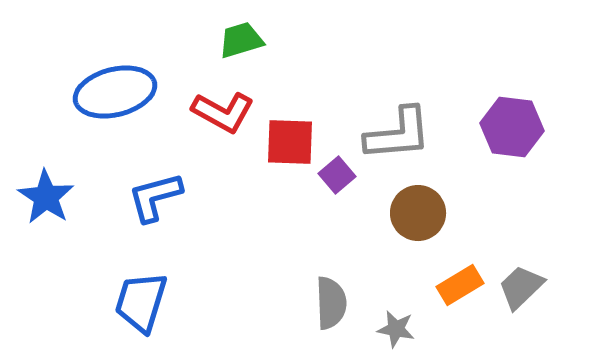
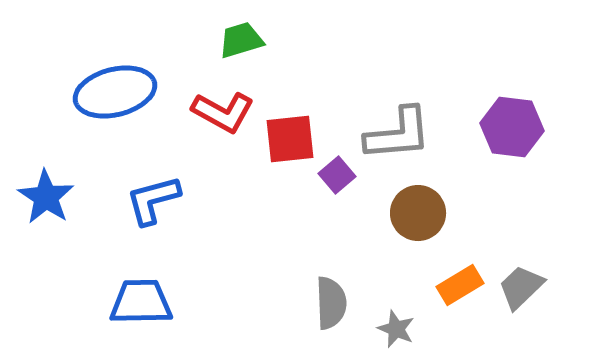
red square: moved 3 px up; rotated 8 degrees counterclockwise
blue L-shape: moved 2 px left, 3 px down
blue trapezoid: rotated 72 degrees clockwise
gray star: rotated 12 degrees clockwise
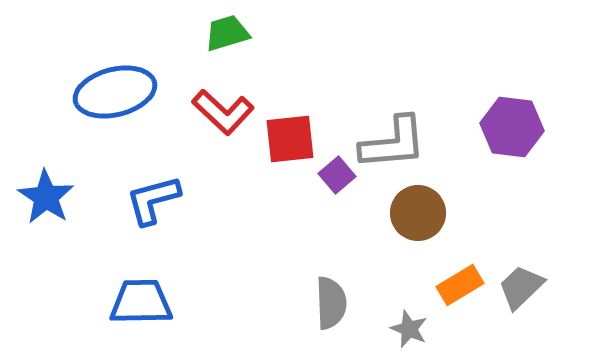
green trapezoid: moved 14 px left, 7 px up
red L-shape: rotated 14 degrees clockwise
gray L-shape: moved 5 px left, 9 px down
gray star: moved 13 px right
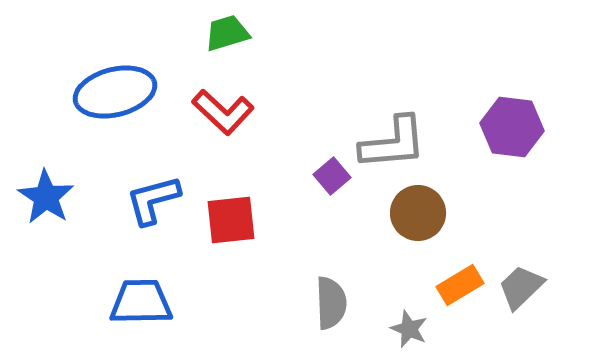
red square: moved 59 px left, 81 px down
purple square: moved 5 px left, 1 px down
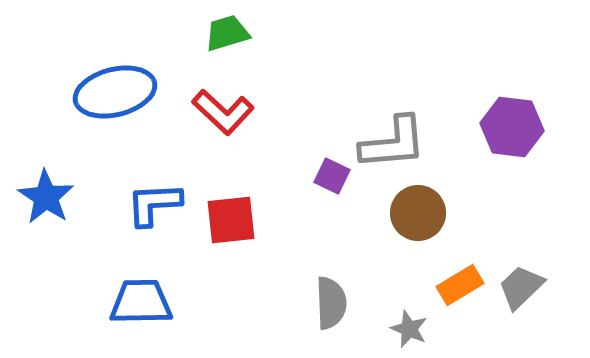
purple square: rotated 24 degrees counterclockwise
blue L-shape: moved 1 px right, 4 px down; rotated 12 degrees clockwise
